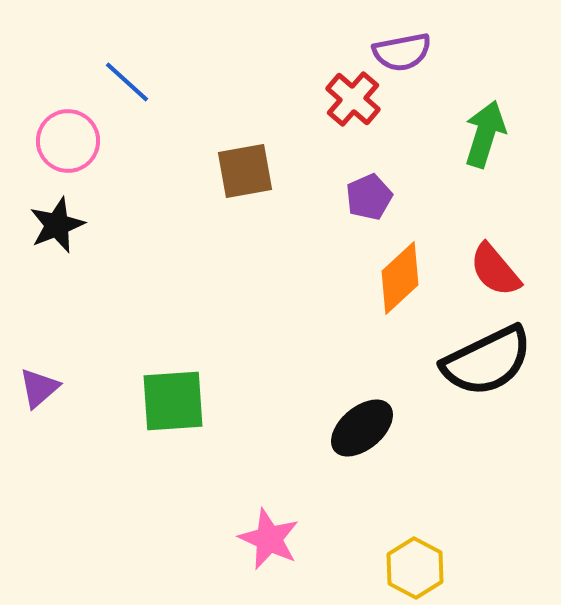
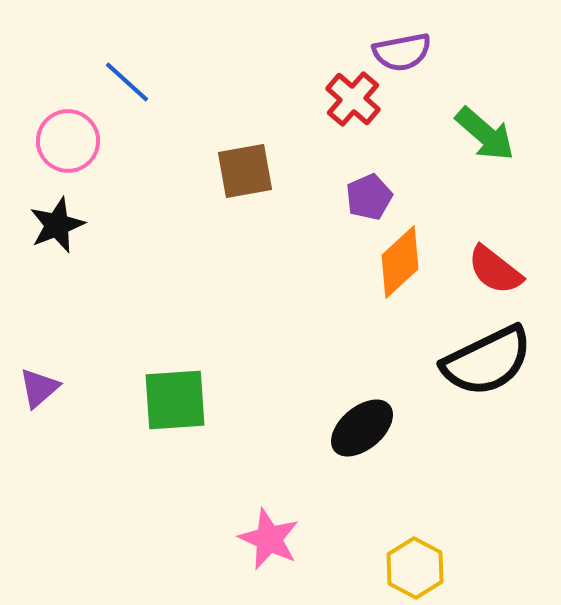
green arrow: rotated 114 degrees clockwise
red semicircle: rotated 12 degrees counterclockwise
orange diamond: moved 16 px up
green square: moved 2 px right, 1 px up
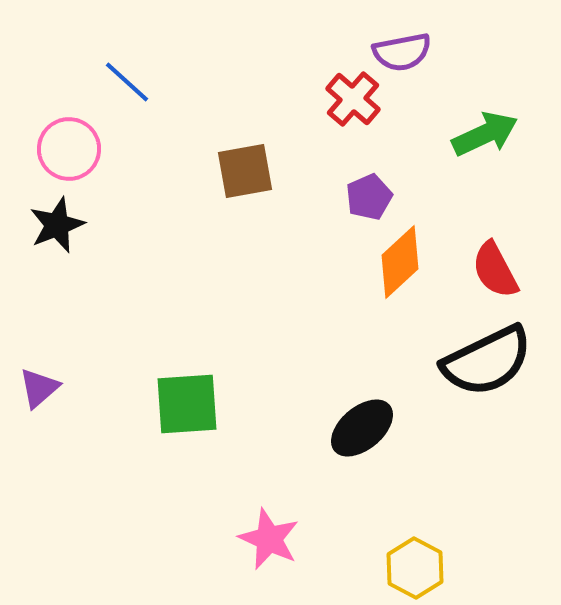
green arrow: rotated 66 degrees counterclockwise
pink circle: moved 1 px right, 8 px down
red semicircle: rotated 24 degrees clockwise
green square: moved 12 px right, 4 px down
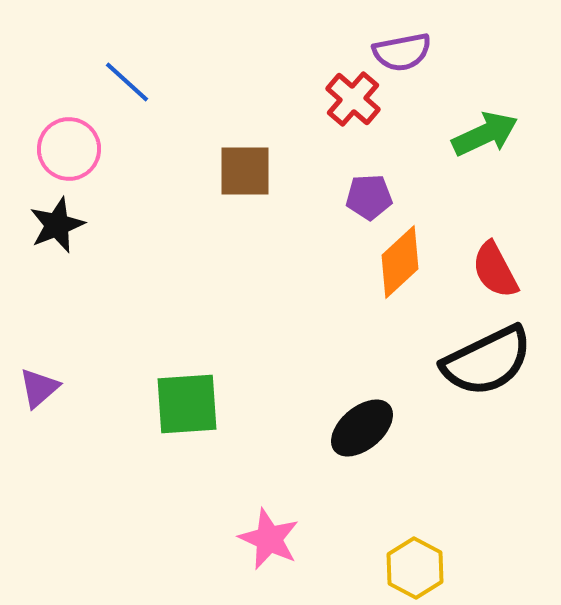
brown square: rotated 10 degrees clockwise
purple pentagon: rotated 21 degrees clockwise
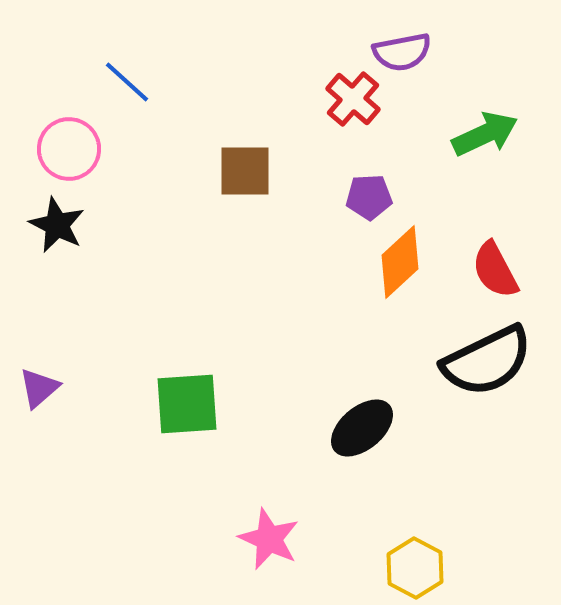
black star: rotated 24 degrees counterclockwise
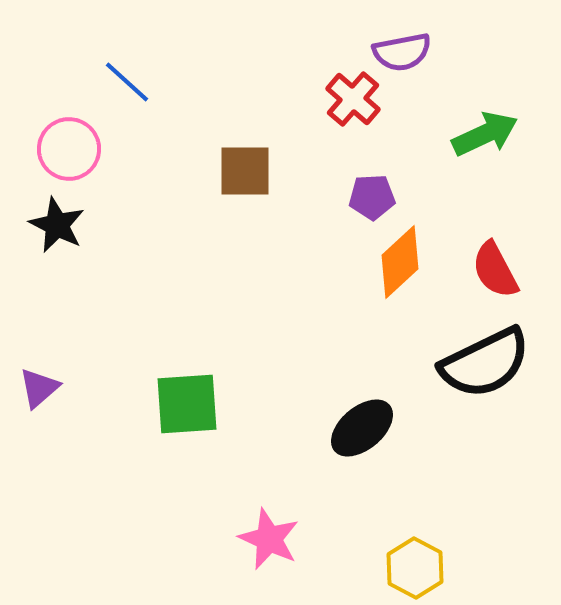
purple pentagon: moved 3 px right
black semicircle: moved 2 px left, 2 px down
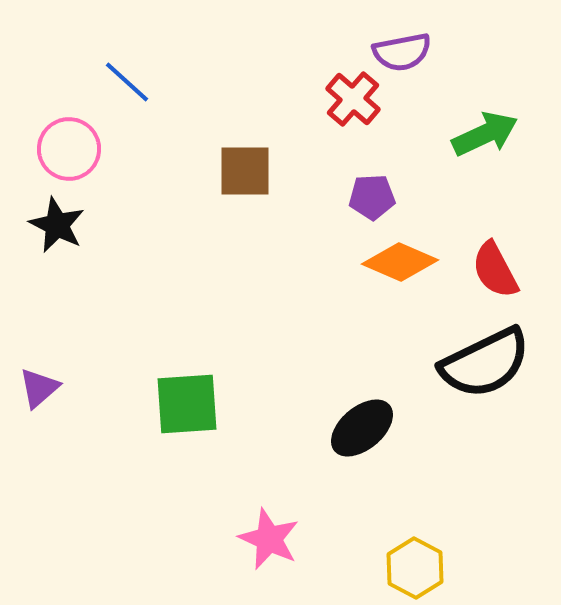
orange diamond: rotated 66 degrees clockwise
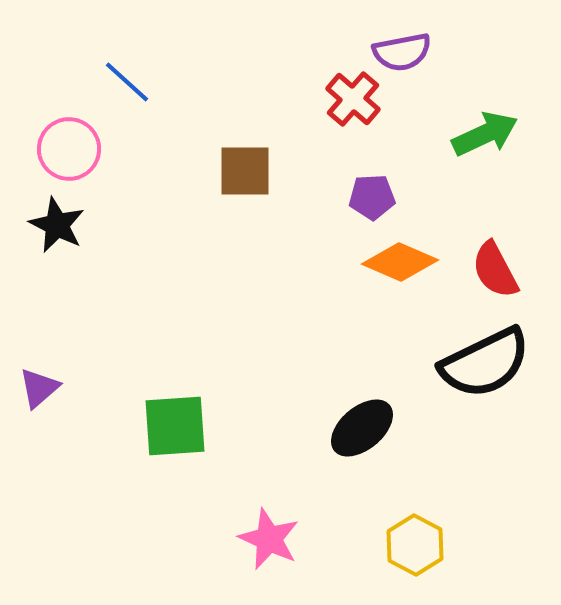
green square: moved 12 px left, 22 px down
yellow hexagon: moved 23 px up
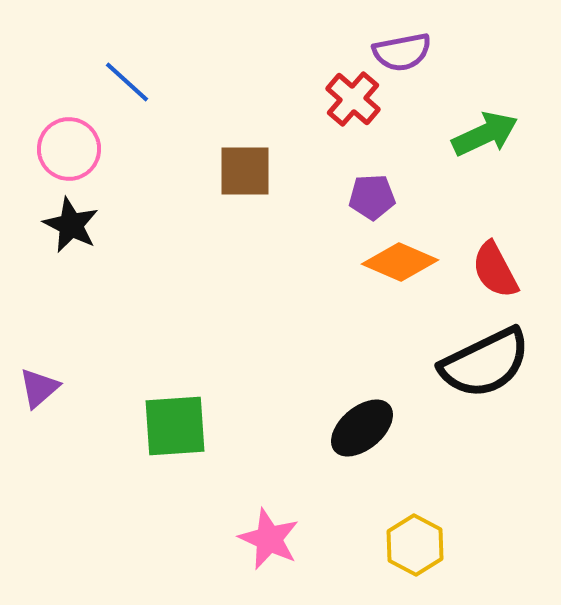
black star: moved 14 px right
